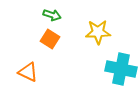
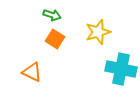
yellow star: rotated 15 degrees counterclockwise
orange square: moved 5 px right
orange triangle: moved 4 px right
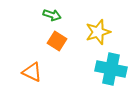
orange square: moved 2 px right, 2 px down
cyan cross: moved 10 px left
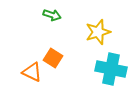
orange square: moved 4 px left, 17 px down
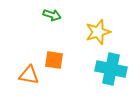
orange square: moved 1 px right, 2 px down; rotated 24 degrees counterclockwise
orange triangle: moved 3 px left, 3 px down; rotated 15 degrees counterclockwise
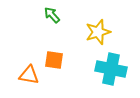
green arrow: rotated 150 degrees counterclockwise
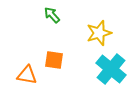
yellow star: moved 1 px right, 1 px down
cyan cross: rotated 28 degrees clockwise
orange triangle: moved 2 px left
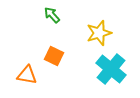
orange square: moved 4 px up; rotated 18 degrees clockwise
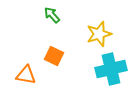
yellow star: moved 1 px down
cyan cross: rotated 36 degrees clockwise
orange triangle: moved 1 px left
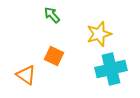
orange triangle: rotated 25 degrees clockwise
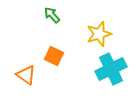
cyan cross: rotated 12 degrees counterclockwise
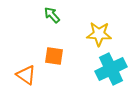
yellow star: rotated 20 degrees clockwise
orange square: rotated 18 degrees counterclockwise
